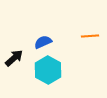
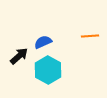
black arrow: moved 5 px right, 2 px up
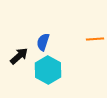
orange line: moved 5 px right, 3 px down
blue semicircle: rotated 48 degrees counterclockwise
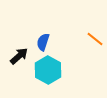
orange line: rotated 42 degrees clockwise
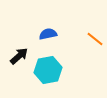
blue semicircle: moved 5 px right, 8 px up; rotated 60 degrees clockwise
cyan hexagon: rotated 20 degrees clockwise
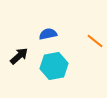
orange line: moved 2 px down
cyan hexagon: moved 6 px right, 4 px up
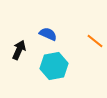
blue semicircle: rotated 36 degrees clockwise
black arrow: moved 6 px up; rotated 24 degrees counterclockwise
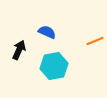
blue semicircle: moved 1 px left, 2 px up
orange line: rotated 60 degrees counterclockwise
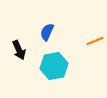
blue semicircle: rotated 90 degrees counterclockwise
black arrow: rotated 132 degrees clockwise
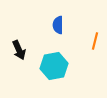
blue semicircle: moved 11 px right, 7 px up; rotated 24 degrees counterclockwise
orange line: rotated 54 degrees counterclockwise
